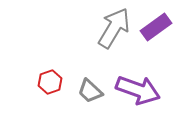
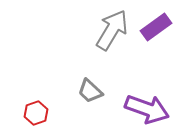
gray arrow: moved 2 px left, 2 px down
red hexagon: moved 14 px left, 31 px down
purple arrow: moved 9 px right, 19 px down
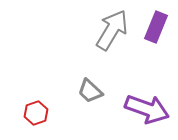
purple rectangle: rotated 32 degrees counterclockwise
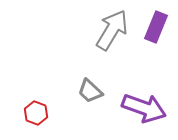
purple arrow: moved 3 px left, 1 px up
red hexagon: rotated 20 degrees counterclockwise
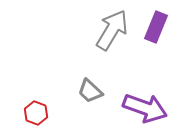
purple arrow: moved 1 px right
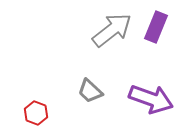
gray arrow: rotated 21 degrees clockwise
purple arrow: moved 6 px right, 9 px up
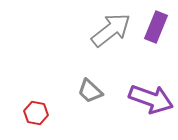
gray arrow: moved 1 px left
red hexagon: rotated 10 degrees counterclockwise
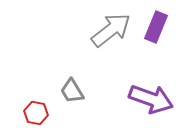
gray trapezoid: moved 18 px left; rotated 16 degrees clockwise
